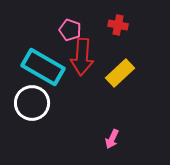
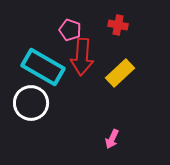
white circle: moved 1 px left
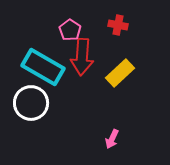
pink pentagon: rotated 15 degrees clockwise
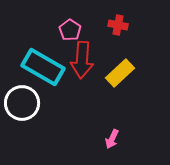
red arrow: moved 3 px down
white circle: moved 9 px left
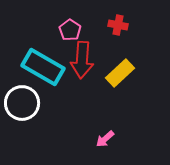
pink arrow: moved 7 px left; rotated 24 degrees clockwise
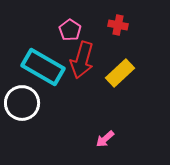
red arrow: rotated 12 degrees clockwise
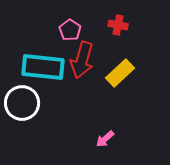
cyan rectangle: rotated 24 degrees counterclockwise
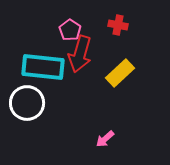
red arrow: moved 2 px left, 6 px up
white circle: moved 5 px right
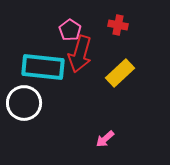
white circle: moved 3 px left
